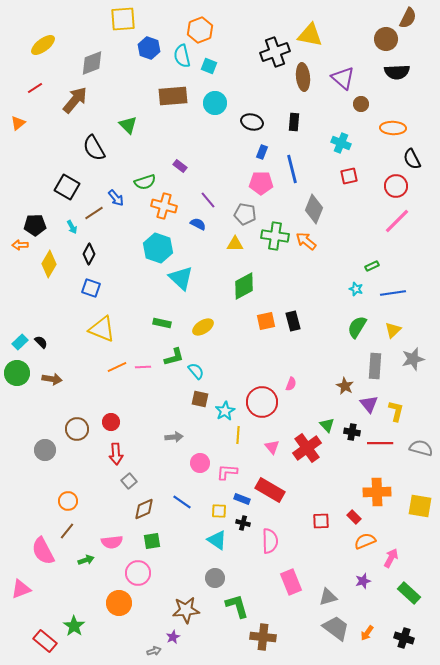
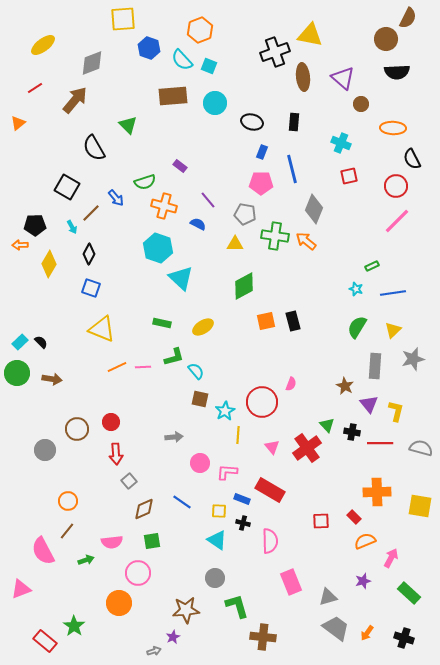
cyan semicircle at (182, 56): moved 4 px down; rotated 30 degrees counterclockwise
brown line at (94, 213): moved 3 px left; rotated 12 degrees counterclockwise
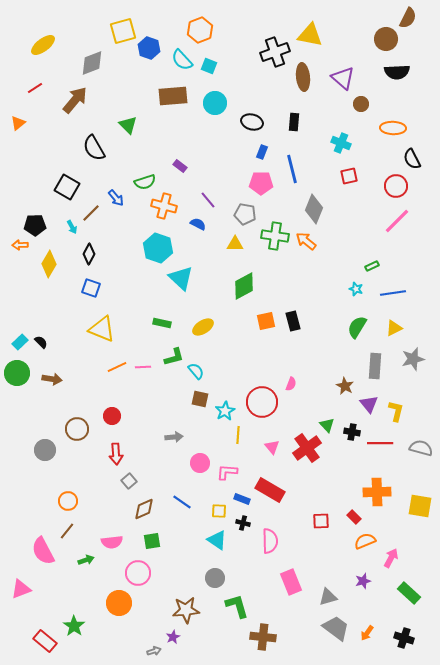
yellow square at (123, 19): moved 12 px down; rotated 12 degrees counterclockwise
yellow triangle at (393, 330): moved 1 px right, 2 px up; rotated 18 degrees clockwise
red circle at (111, 422): moved 1 px right, 6 px up
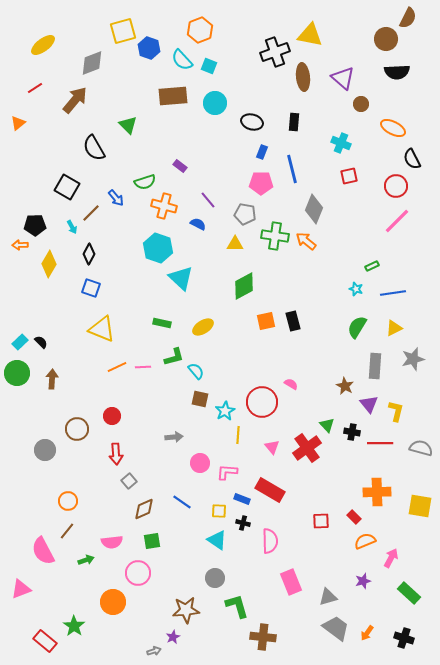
orange ellipse at (393, 128): rotated 25 degrees clockwise
brown arrow at (52, 379): rotated 96 degrees counterclockwise
pink semicircle at (291, 384): rotated 80 degrees counterclockwise
orange circle at (119, 603): moved 6 px left, 1 px up
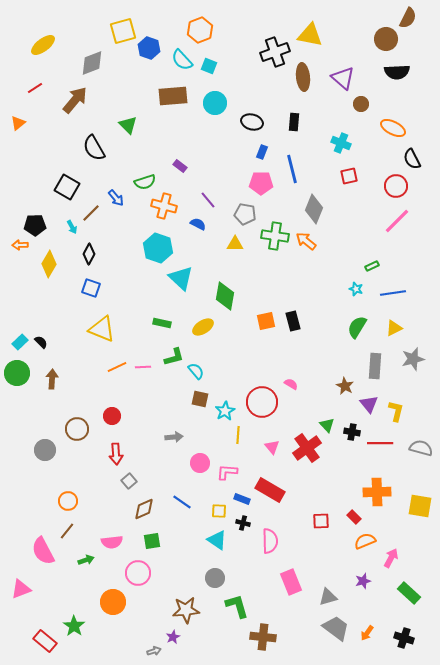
green diamond at (244, 286): moved 19 px left, 10 px down; rotated 52 degrees counterclockwise
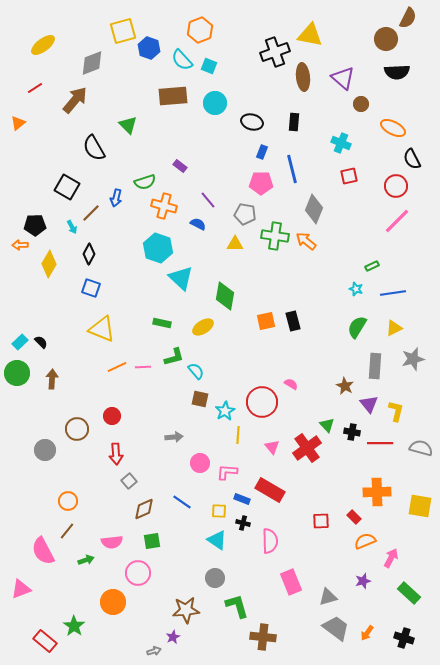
blue arrow at (116, 198): rotated 54 degrees clockwise
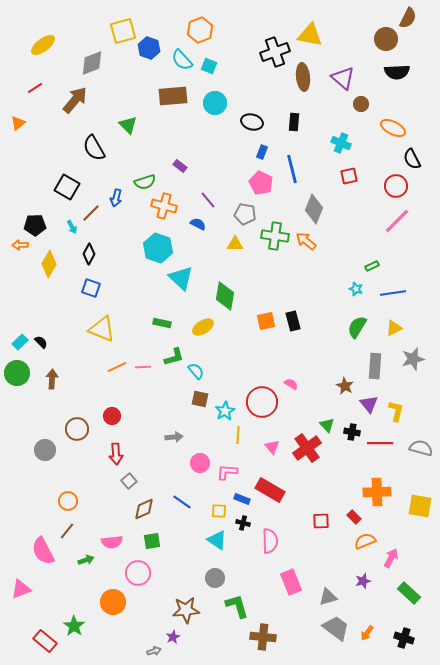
pink pentagon at (261, 183): rotated 25 degrees clockwise
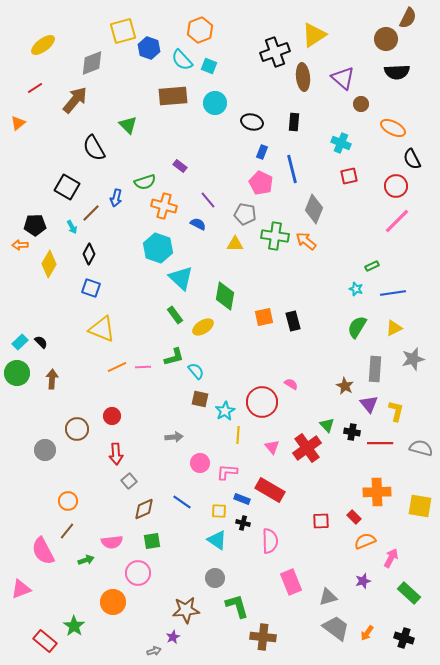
yellow triangle at (310, 35): moved 4 px right; rotated 44 degrees counterclockwise
orange square at (266, 321): moved 2 px left, 4 px up
green rectangle at (162, 323): moved 13 px right, 8 px up; rotated 42 degrees clockwise
gray rectangle at (375, 366): moved 3 px down
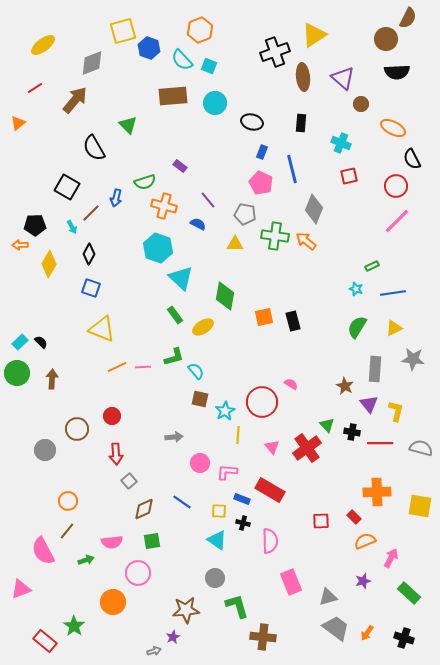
black rectangle at (294, 122): moved 7 px right, 1 px down
gray star at (413, 359): rotated 20 degrees clockwise
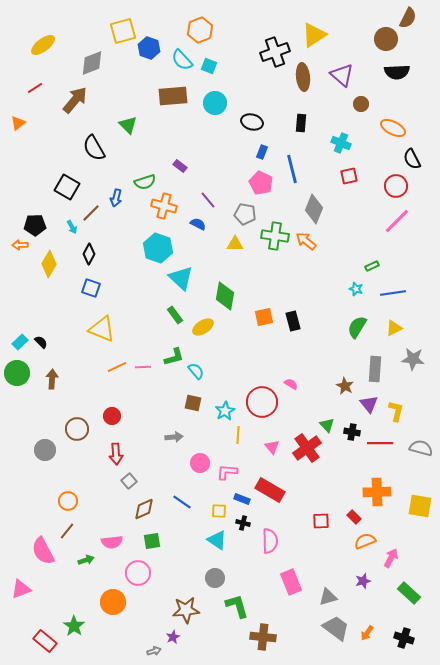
purple triangle at (343, 78): moved 1 px left, 3 px up
brown square at (200, 399): moved 7 px left, 4 px down
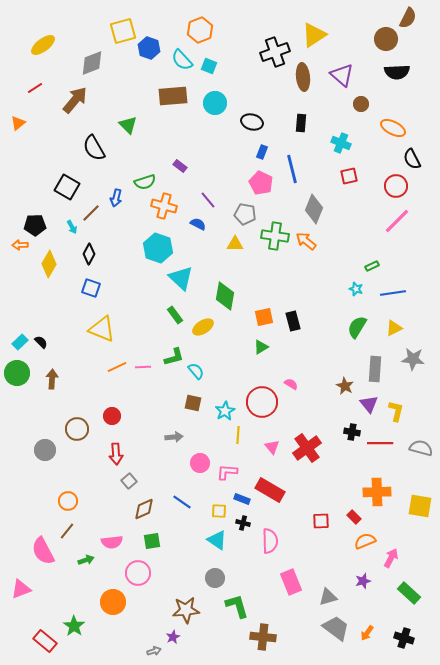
green triangle at (327, 425): moved 66 px left, 78 px up; rotated 42 degrees clockwise
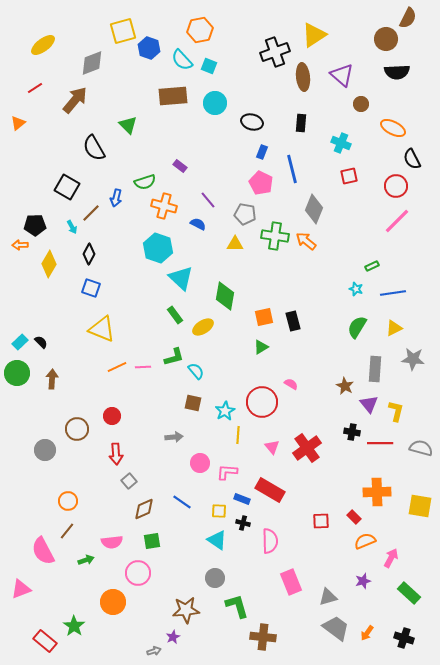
orange hexagon at (200, 30): rotated 10 degrees clockwise
